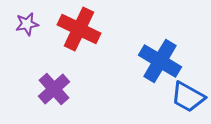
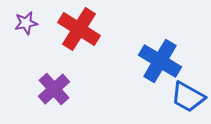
purple star: moved 1 px left, 1 px up
red cross: rotated 6 degrees clockwise
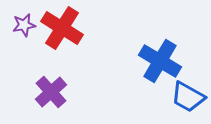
purple star: moved 2 px left, 2 px down
red cross: moved 17 px left, 1 px up
purple cross: moved 3 px left, 3 px down
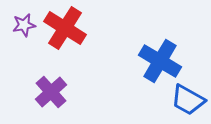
red cross: moved 3 px right
blue trapezoid: moved 3 px down
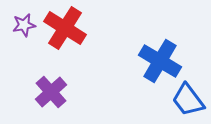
blue trapezoid: rotated 24 degrees clockwise
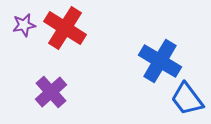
blue trapezoid: moved 1 px left, 1 px up
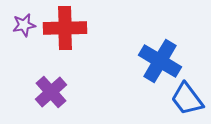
red cross: rotated 33 degrees counterclockwise
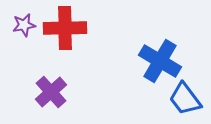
blue trapezoid: moved 2 px left
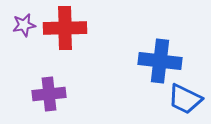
blue cross: rotated 24 degrees counterclockwise
purple cross: moved 2 px left, 2 px down; rotated 36 degrees clockwise
blue trapezoid: rotated 27 degrees counterclockwise
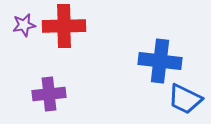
red cross: moved 1 px left, 2 px up
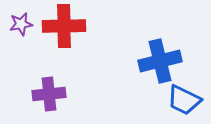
purple star: moved 3 px left, 1 px up
blue cross: rotated 21 degrees counterclockwise
blue trapezoid: moved 1 px left, 1 px down
